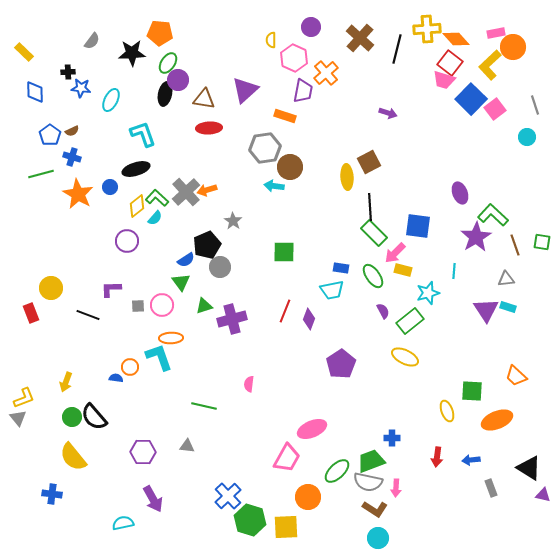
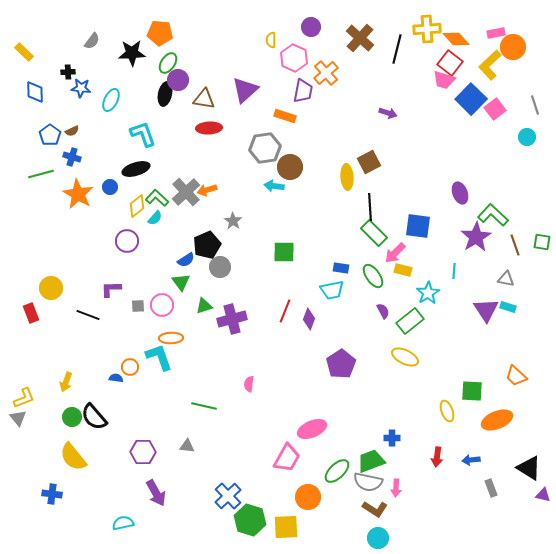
gray triangle at (506, 279): rotated 18 degrees clockwise
cyan star at (428, 293): rotated 15 degrees counterclockwise
purple arrow at (153, 499): moved 3 px right, 6 px up
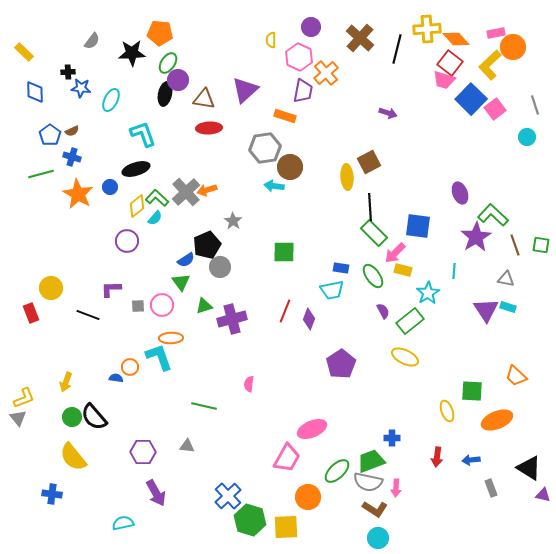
pink hexagon at (294, 58): moved 5 px right, 1 px up
green square at (542, 242): moved 1 px left, 3 px down
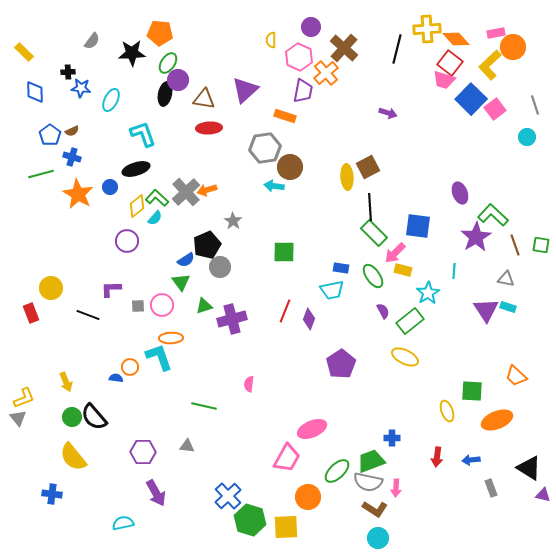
brown cross at (360, 38): moved 16 px left, 10 px down
brown square at (369, 162): moved 1 px left, 5 px down
yellow arrow at (66, 382): rotated 42 degrees counterclockwise
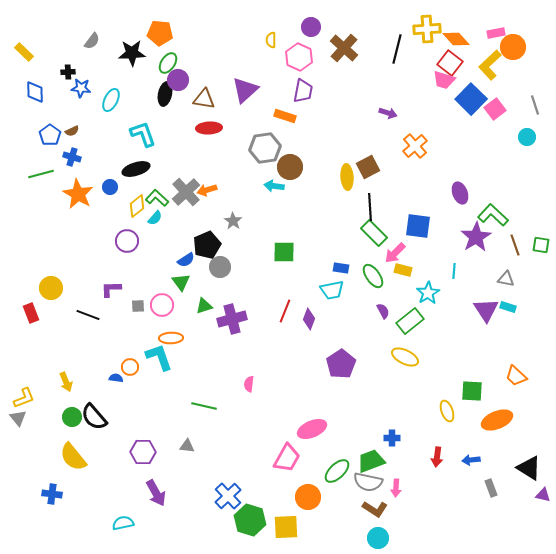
orange cross at (326, 73): moved 89 px right, 73 px down
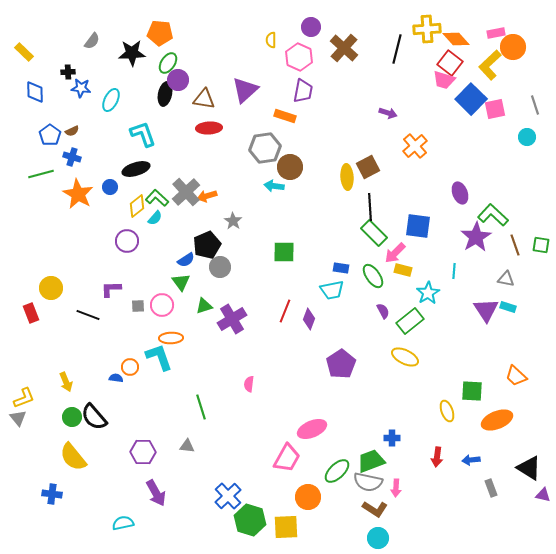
pink square at (495, 109): rotated 25 degrees clockwise
orange arrow at (207, 190): moved 6 px down
purple cross at (232, 319): rotated 16 degrees counterclockwise
green line at (204, 406): moved 3 px left, 1 px down; rotated 60 degrees clockwise
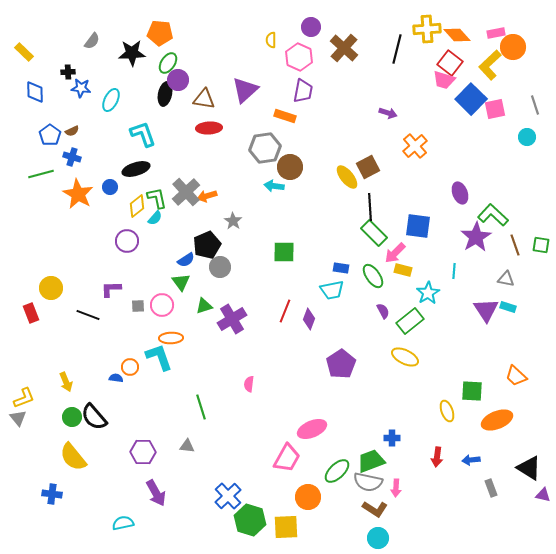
orange diamond at (456, 39): moved 1 px right, 4 px up
yellow ellipse at (347, 177): rotated 35 degrees counterclockwise
green L-shape at (157, 198): rotated 35 degrees clockwise
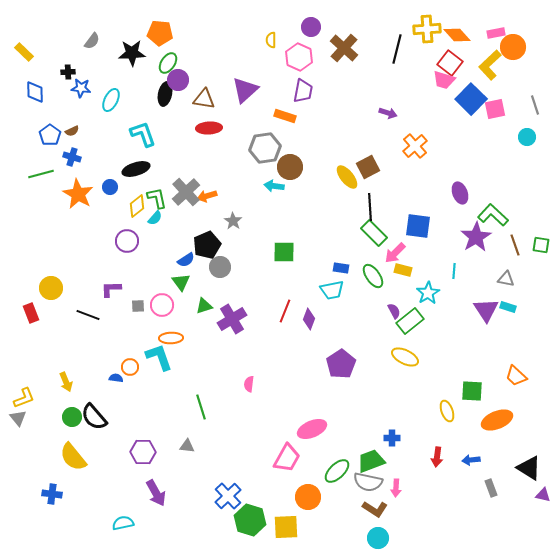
purple semicircle at (383, 311): moved 11 px right
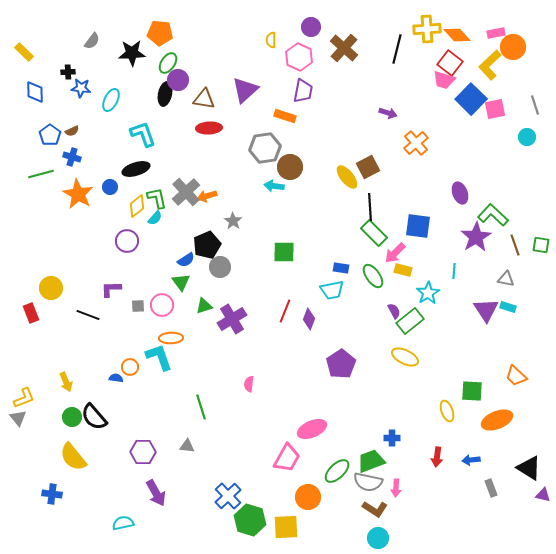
orange cross at (415, 146): moved 1 px right, 3 px up
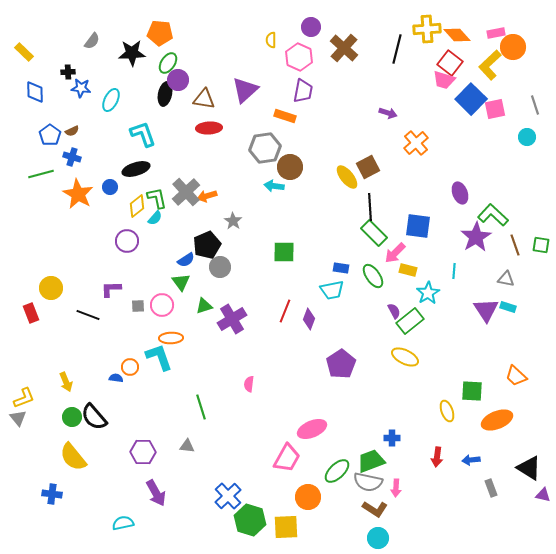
yellow rectangle at (403, 270): moved 5 px right
